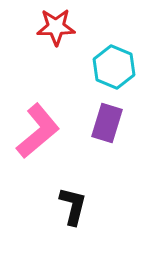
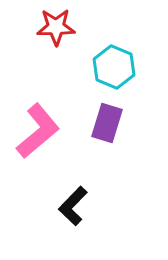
black L-shape: rotated 150 degrees counterclockwise
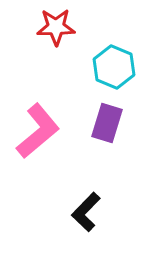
black L-shape: moved 13 px right, 6 px down
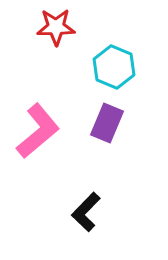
purple rectangle: rotated 6 degrees clockwise
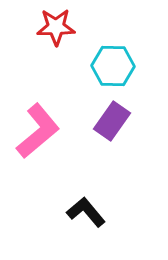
cyan hexagon: moved 1 px left, 1 px up; rotated 21 degrees counterclockwise
purple rectangle: moved 5 px right, 2 px up; rotated 12 degrees clockwise
black L-shape: rotated 96 degrees clockwise
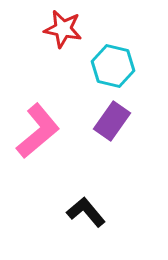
red star: moved 7 px right, 2 px down; rotated 12 degrees clockwise
cyan hexagon: rotated 12 degrees clockwise
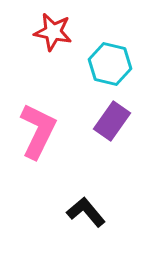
red star: moved 10 px left, 3 px down
cyan hexagon: moved 3 px left, 2 px up
pink L-shape: rotated 24 degrees counterclockwise
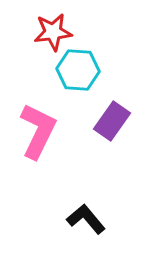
red star: rotated 18 degrees counterclockwise
cyan hexagon: moved 32 px left, 6 px down; rotated 9 degrees counterclockwise
black L-shape: moved 7 px down
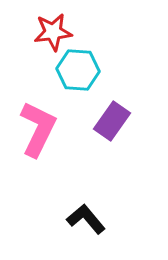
pink L-shape: moved 2 px up
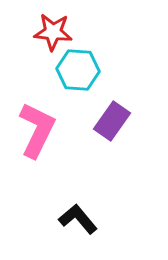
red star: rotated 12 degrees clockwise
pink L-shape: moved 1 px left, 1 px down
black L-shape: moved 8 px left
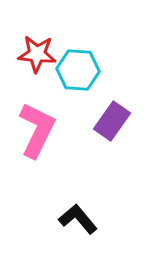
red star: moved 16 px left, 22 px down
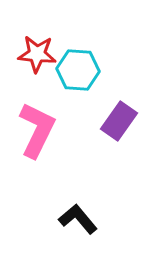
purple rectangle: moved 7 px right
